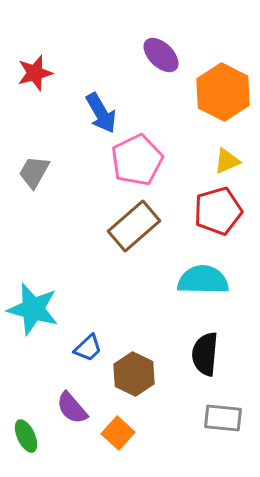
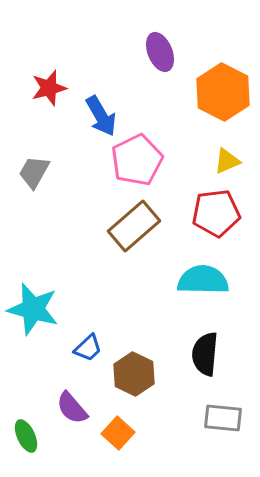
purple ellipse: moved 1 px left, 3 px up; rotated 24 degrees clockwise
red star: moved 14 px right, 15 px down
blue arrow: moved 3 px down
red pentagon: moved 2 px left, 2 px down; rotated 9 degrees clockwise
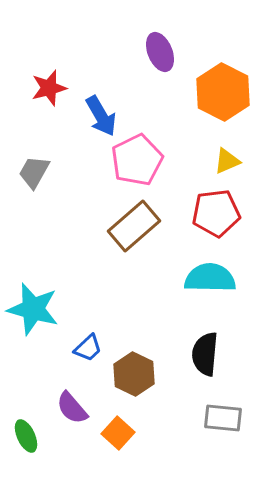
cyan semicircle: moved 7 px right, 2 px up
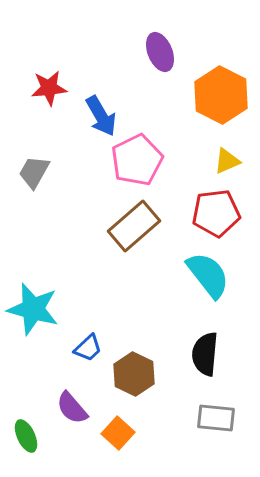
red star: rotated 9 degrees clockwise
orange hexagon: moved 2 px left, 3 px down
cyan semicircle: moved 2 px left, 3 px up; rotated 51 degrees clockwise
gray rectangle: moved 7 px left
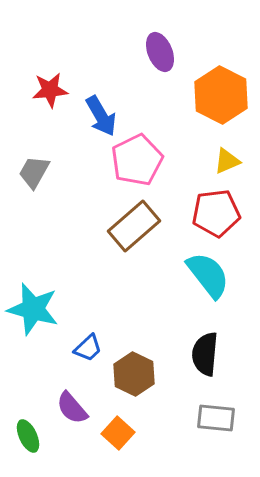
red star: moved 1 px right, 2 px down
green ellipse: moved 2 px right
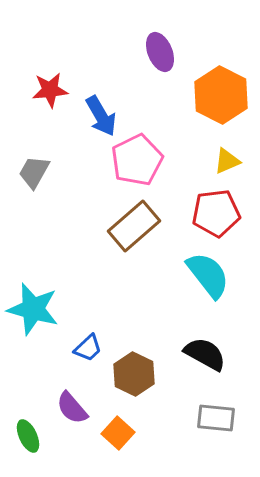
black semicircle: rotated 114 degrees clockwise
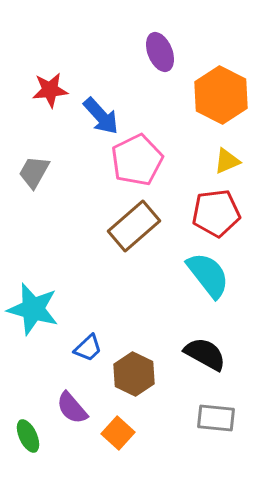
blue arrow: rotated 12 degrees counterclockwise
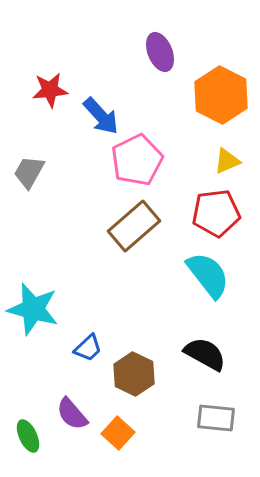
gray trapezoid: moved 5 px left
purple semicircle: moved 6 px down
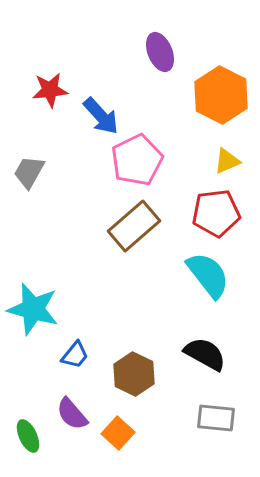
blue trapezoid: moved 13 px left, 7 px down; rotated 8 degrees counterclockwise
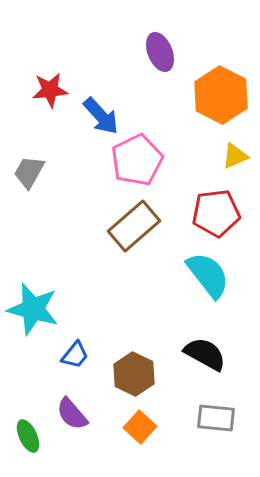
yellow triangle: moved 8 px right, 5 px up
orange square: moved 22 px right, 6 px up
